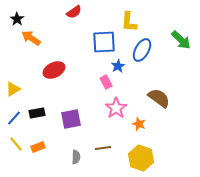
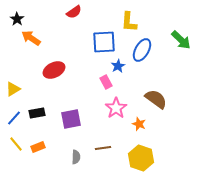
brown semicircle: moved 3 px left, 1 px down
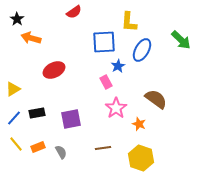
orange arrow: rotated 18 degrees counterclockwise
gray semicircle: moved 15 px left, 5 px up; rotated 32 degrees counterclockwise
